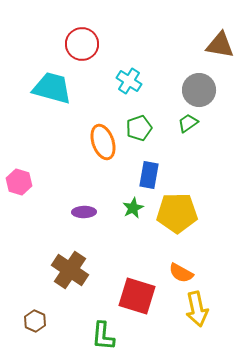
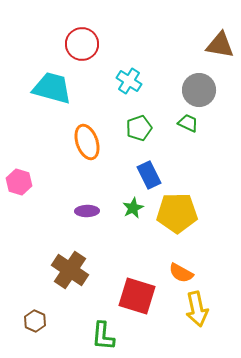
green trapezoid: rotated 60 degrees clockwise
orange ellipse: moved 16 px left
blue rectangle: rotated 36 degrees counterclockwise
purple ellipse: moved 3 px right, 1 px up
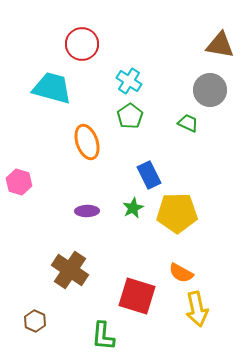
gray circle: moved 11 px right
green pentagon: moved 9 px left, 12 px up; rotated 15 degrees counterclockwise
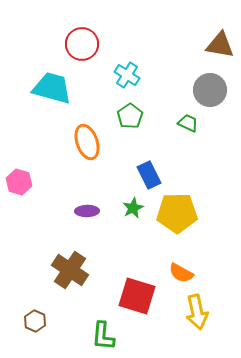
cyan cross: moved 2 px left, 6 px up
yellow arrow: moved 3 px down
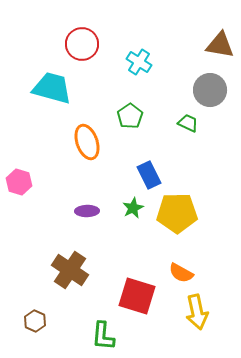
cyan cross: moved 12 px right, 13 px up
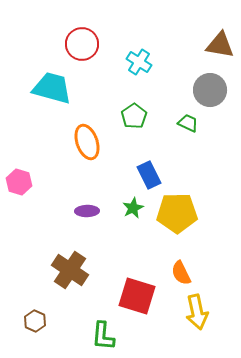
green pentagon: moved 4 px right
orange semicircle: rotated 35 degrees clockwise
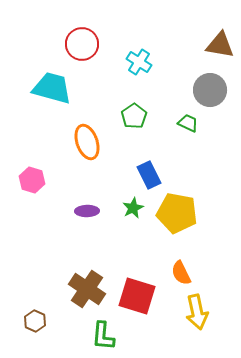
pink hexagon: moved 13 px right, 2 px up
yellow pentagon: rotated 12 degrees clockwise
brown cross: moved 17 px right, 19 px down
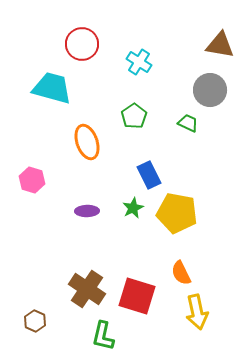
green L-shape: rotated 8 degrees clockwise
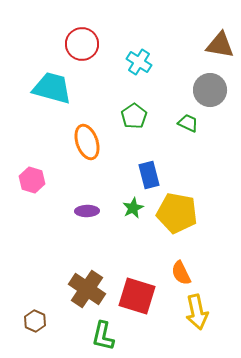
blue rectangle: rotated 12 degrees clockwise
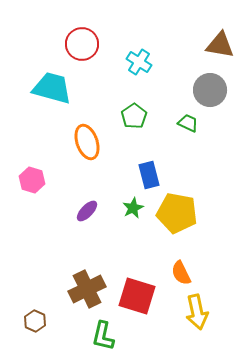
purple ellipse: rotated 45 degrees counterclockwise
brown cross: rotated 30 degrees clockwise
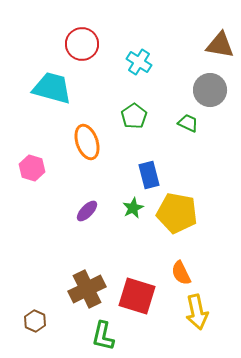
pink hexagon: moved 12 px up
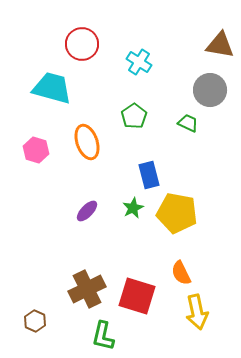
pink hexagon: moved 4 px right, 18 px up
